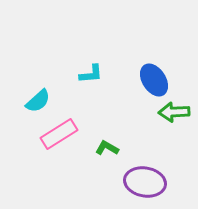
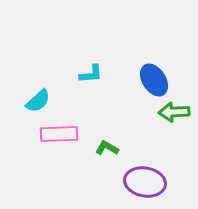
pink rectangle: rotated 30 degrees clockwise
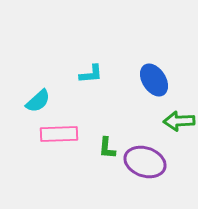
green arrow: moved 5 px right, 9 px down
green L-shape: rotated 115 degrees counterclockwise
purple ellipse: moved 20 px up; rotated 9 degrees clockwise
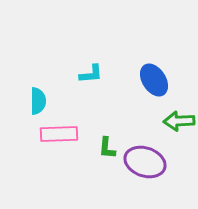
cyan semicircle: rotated 48 degrees counterclockwise
